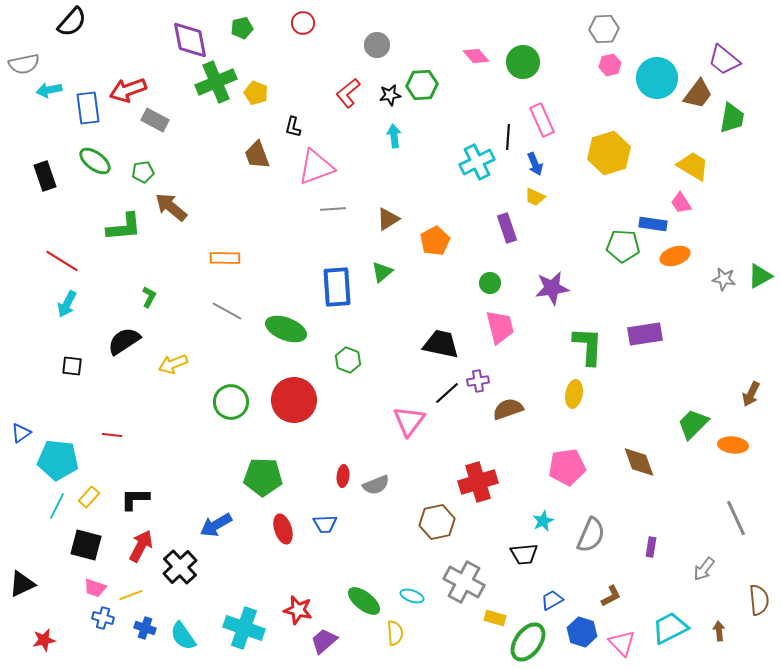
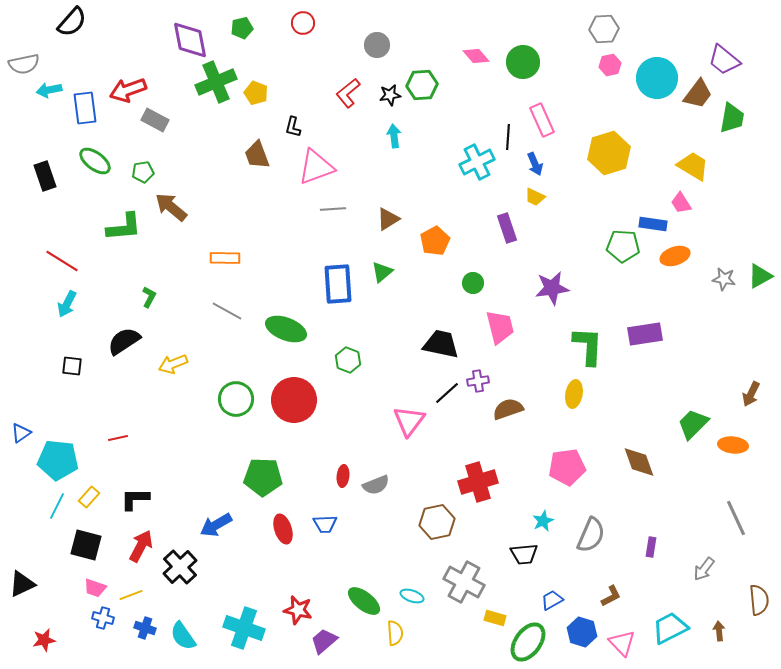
blue rectangle at (88, 108): moved 3 px left
green circle at (490, 283): moved 17 px left
blue rectangle at (337, 287): moved 1 px right, 3 px up
green circle at (231, 402): moved 5 px right, 3 px up
red line at (112, 435): moved 6 px right, 3 px down; rotated 18 degrees counterclockwise
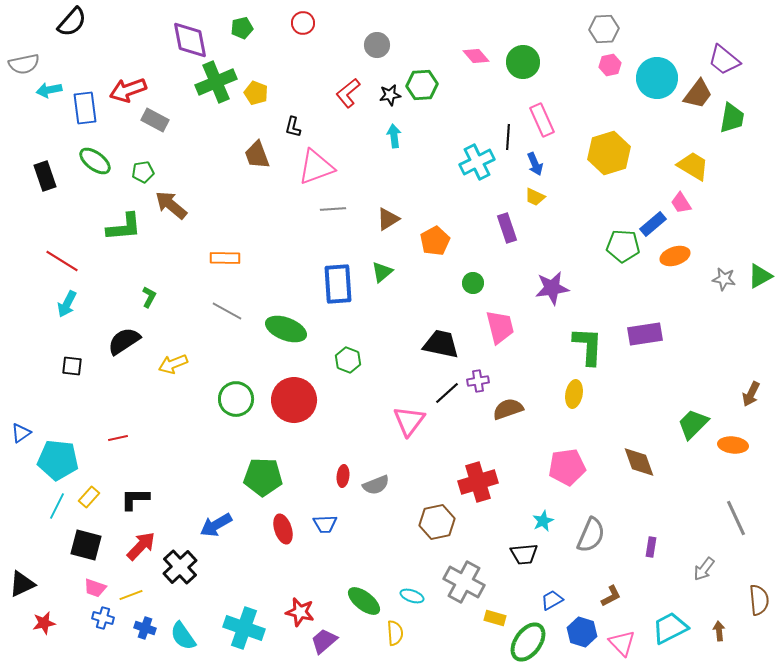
brown arrow at (171, 207): moved 2 px up
blue rectangle at (653, 224): rotated 48 degrees counterclockwise
red arrow at (141, 546): rotated 16 degrees clockwise
red star at (298, 610): moved 2 px right, 2 px down
red star at (44, 640): moved 17 px up
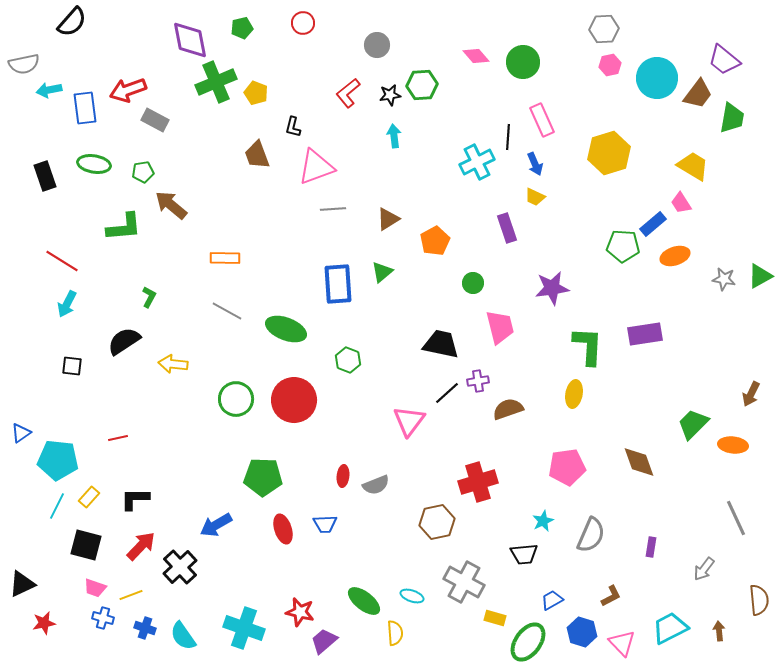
green ellipse at (95, 161): moved 1 px left, 3 px down; rotated 28 degrees counterclockwise
yellow arrow at (173, 364): rotated 28 degrees clockwise
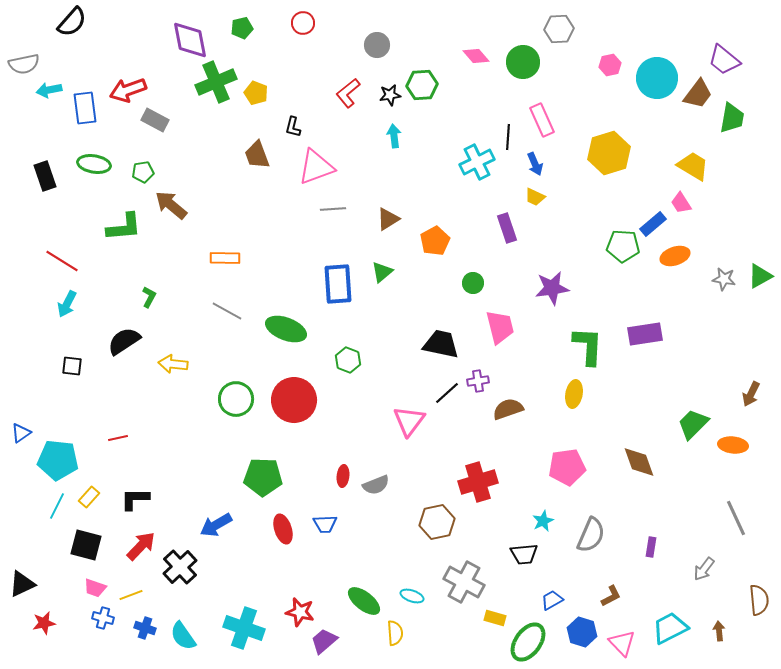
gray hexagon at (604, 29): moved 45 px left
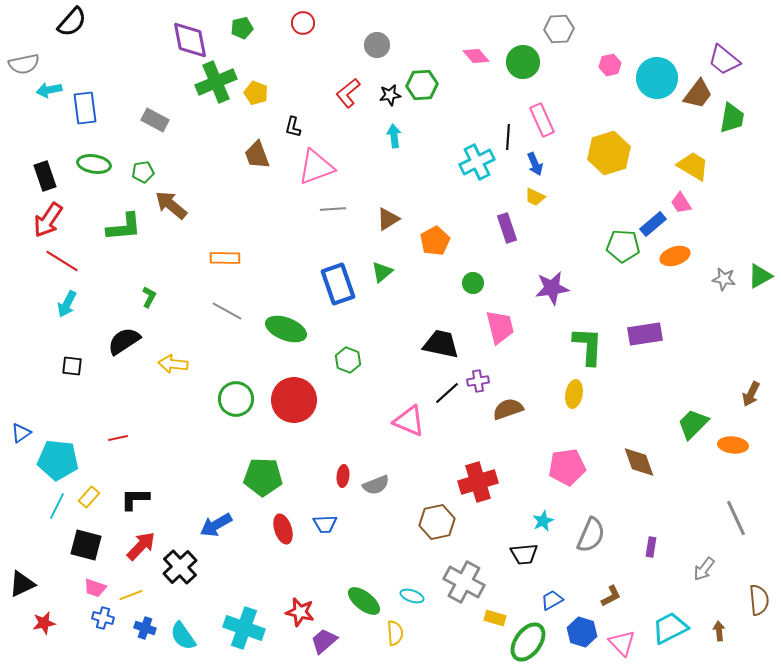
red arrow at (128, 90): moved 80 px left, 130 px down; rotated 36 degrees counterclockwise
blue rectangle at (338, 284): rotated 15 degrees counterclockwise
pink triangle at (409, 421): rotated 44 degrees counterclockwise
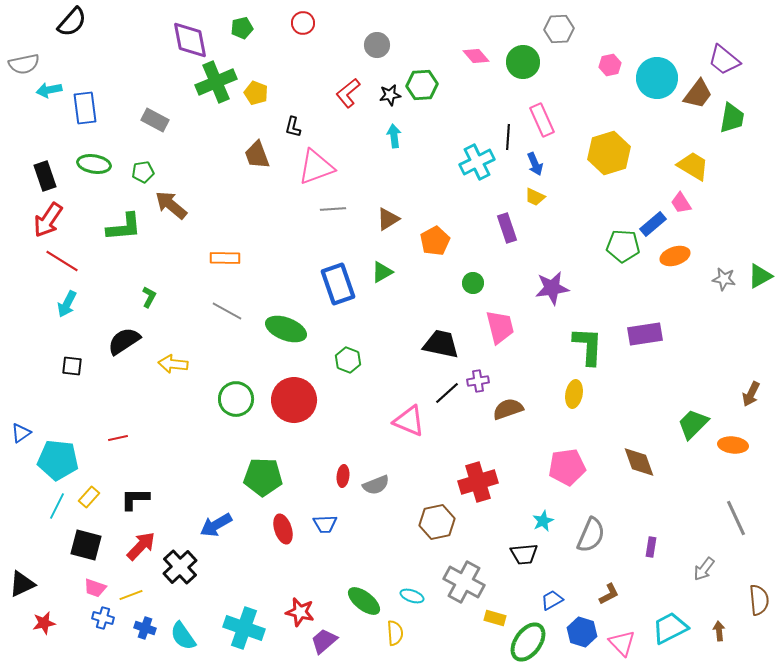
green triangle at (382, 272): rotated 10 degrees clockwise
brown L-shape at (611, 596): moved 2 px left, 2 px up
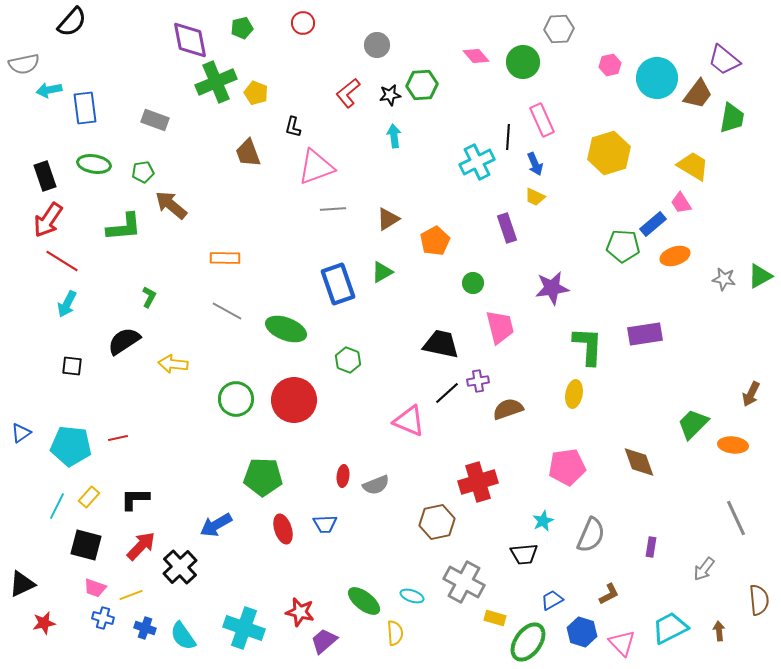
gray rectangle at (155, 120): rotated 8 degrees counterclockwise
brown trapezoid at (257, 155): moved 9 px left, 2 px up
cyan pentagon at (58, 460): moved 13 px right, 14 px up
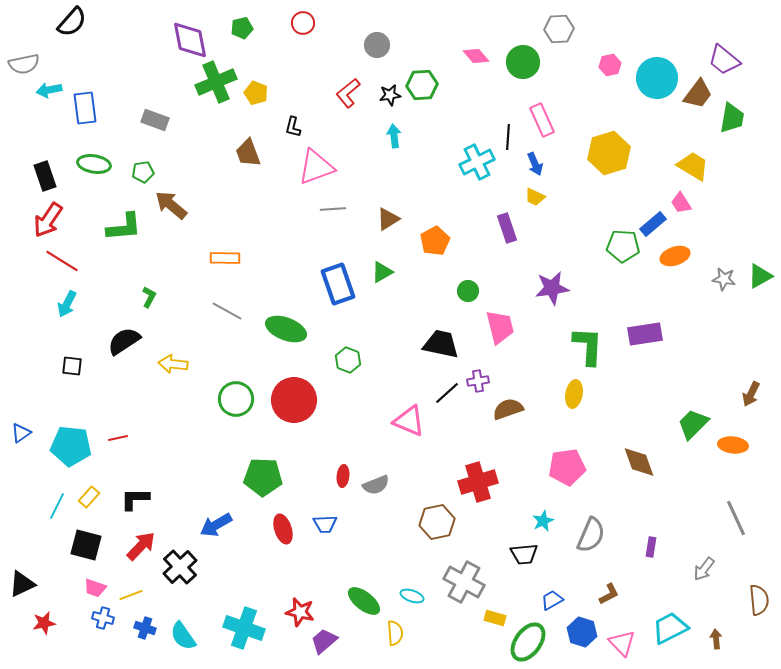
green circle at (473, 283): moved 5 px left, 8 px down
brown arrow at (719, 631): moved 3 px left, 8 px down
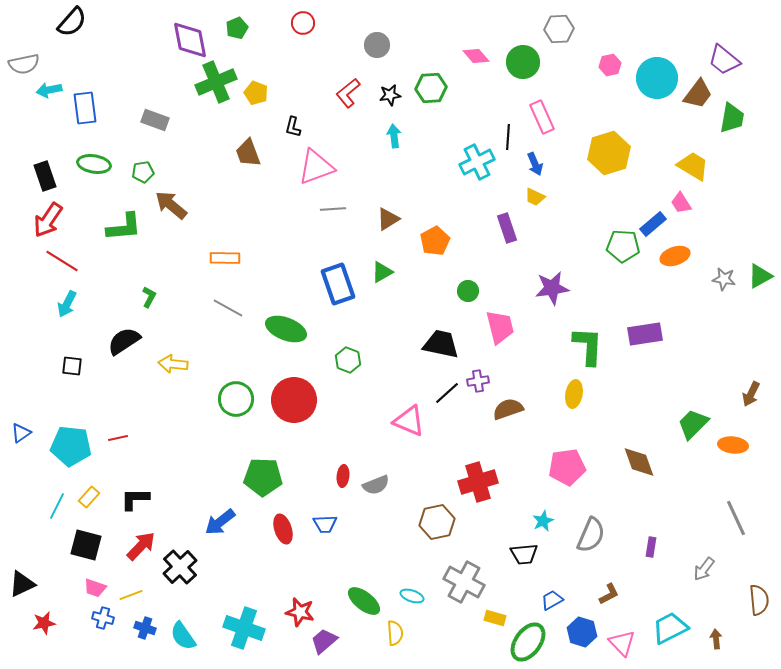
green pentagon at (242, 28): moved 5 px left; rotated 10 degrees counterclockwise
green hexagon at (422, 85): moved 9 px right, 3 px down
pink rectangle at (542, 120): moved 3 px up
gray line at (227, 311): moved 1 px right, 3 px up
blue arrow at (216, 525): moved 4 px right, 3 px up; rotated 8 degrees counterclockwise
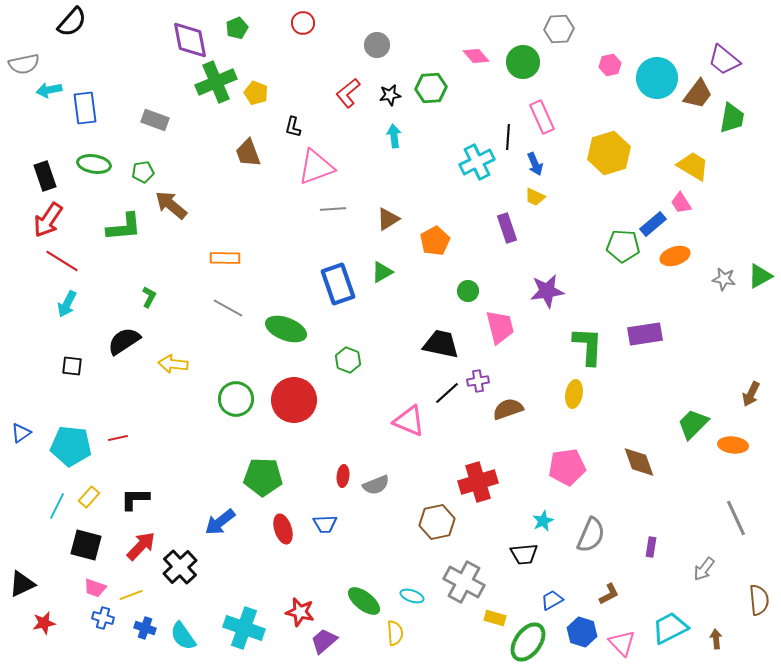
purple star at (552, 288): moved 5 px left, 3 px down
